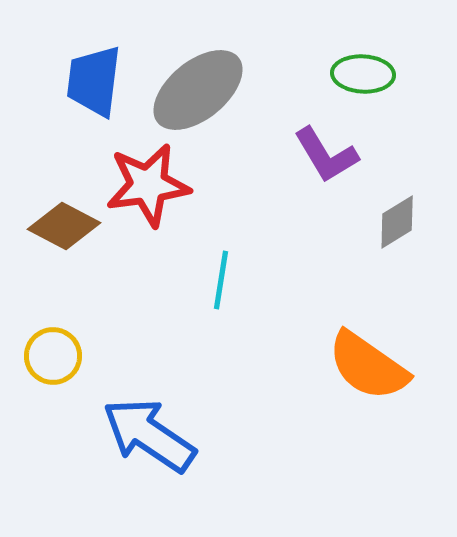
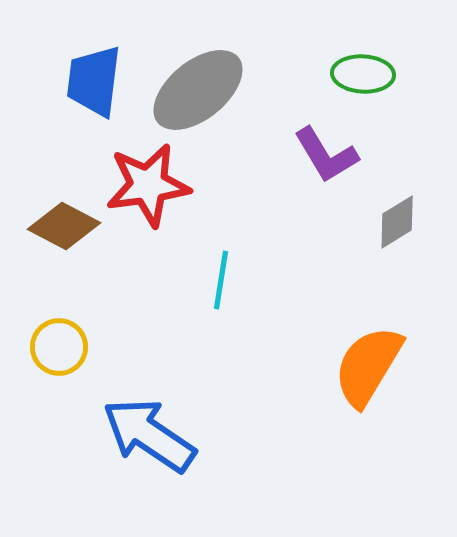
yellow circle: moved 6 px right, 9 px up
orange semicircle: rotated 86 degrees clockwise
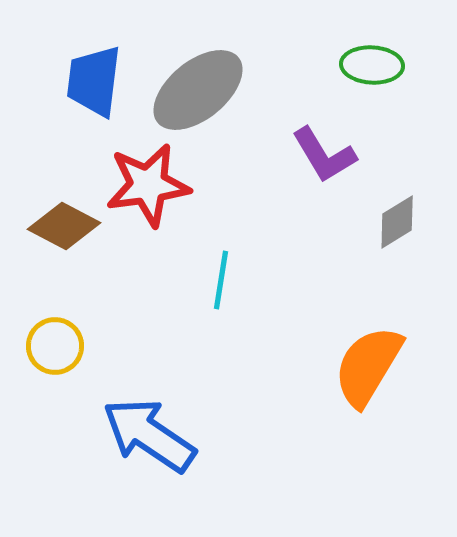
green ellipse: moved 9 px right, 9 px up
purple L-shape: moved 2 px left
yellow circle: moved 4 px left, 1 px up
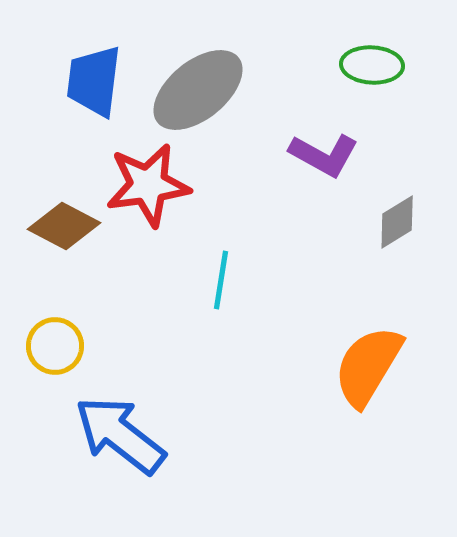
purple L-shape: rotated 30 degrees counterclockwise
blue arrow: moved 29 px left; rotated 4 degrees clockwise
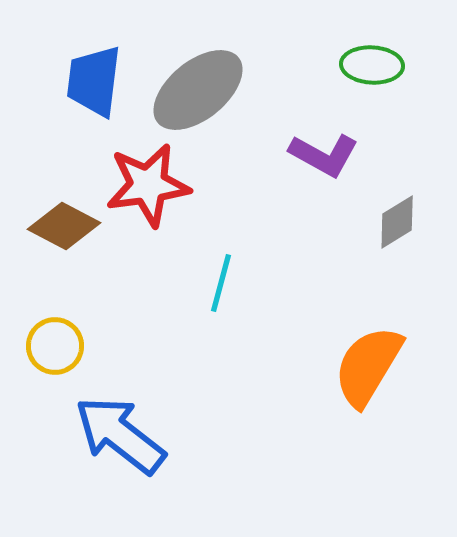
cyan line: moved 3 px down; rotated 6 degrees clockwise
